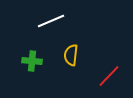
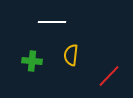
white line: moved 1 px right, 1 px down; rotated 24 degrees clockwise
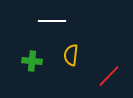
white line: moved 1 px up
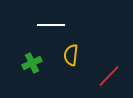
white line: moved 1 px left, 4 px down
green cross: moved 2 px down; rotated 30 degrees counterclockwise
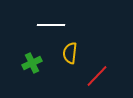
yellow semicircle: moved 1 px left, 2 px up
red line: moved 12 px left
